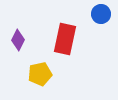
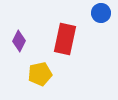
blue circle: moved 1 px up
purple diamond: moved 1 px right, 1 px down
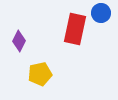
red rectangle: moved 10 px right, 10 px up
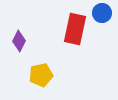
blue circle: moved 1 px right
yellow pentagon: moved 1 px right, 1 px down
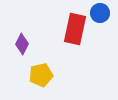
blue circle: moved 2 px left
purple diamond: moved 3 px right, 3 px down
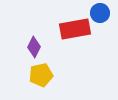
red rectangle: rotated 68 degrees clockwise
purple diamond: moved 12 px right, 3 px down
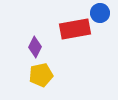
purple diamond: moved 1 px right
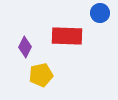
red rectangle: moved 8 px left, 7 px down; rotated 12 degrees clockwise
purple diamond: moved 10 px left
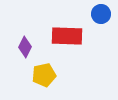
blue circle: moved 1 px right, 1 px down
yellow pentagon: moved 3 px right
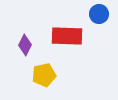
blue circle: moved 2 px left
purple diamond: moved 2 px up
